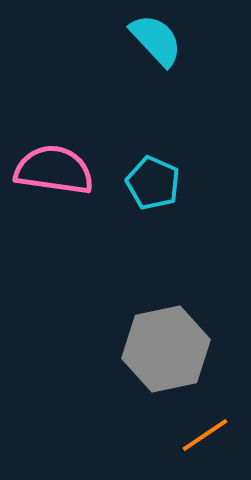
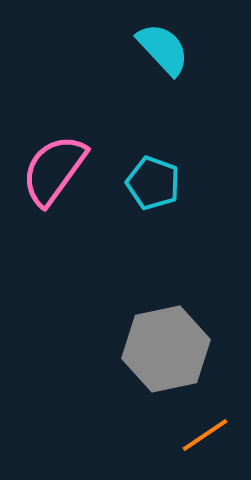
cyan semicircle: moved 7 px right, 9 px down
pink semicircle: rotated 62 degrees counterclockwise
cyan pentagon: rotated 4 degrees counterclockwise
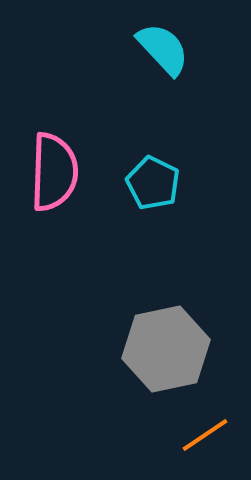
pink semicircle: moved 2 px down; rotated 146 degrees clockwise
cyan pentagon: rotated 6 degrees clockwise
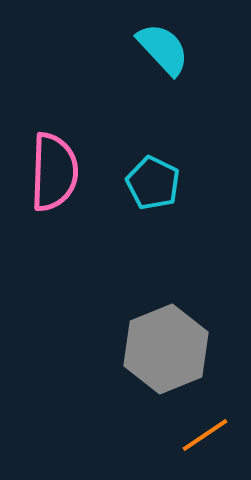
gray hexagon: rotated 10 degrees counterclockwise
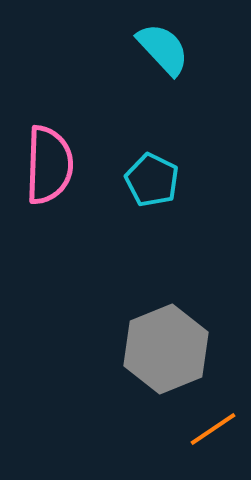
pink semicircle: moved 5 px left, 7 px up
cyan pentagon: moved 1 px left, 3 px up
orange line: moved 8 px right, 6 px up
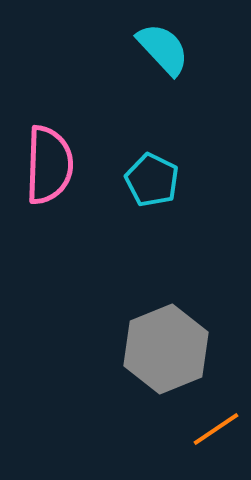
orange line: moved 3 px right
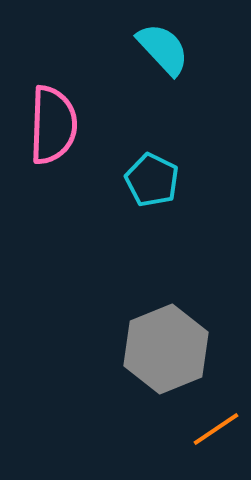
pink semicircle: moved 4 px right, 40 px up
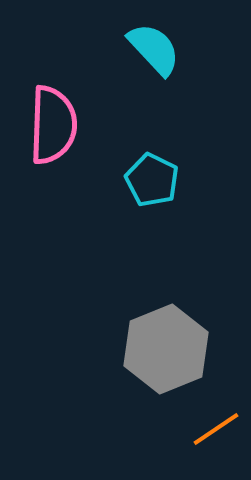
cyan semicircle: moved 9 px left
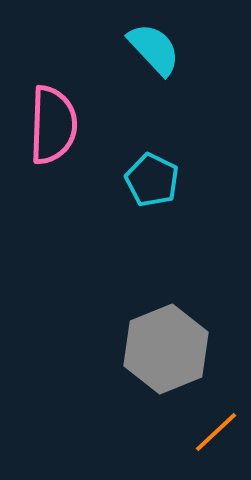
orange line: moved 3 px down; rotated 9 degrees counterclockwise
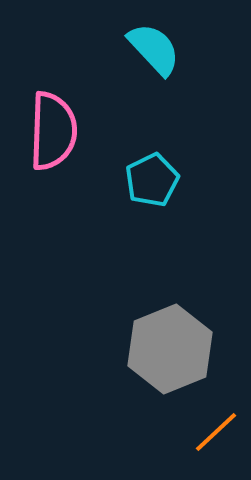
pink semicircle: moved 6 px down
cyan pentagon: rotated 20 degrees clockwise
gray hexagon: moved 4 px right
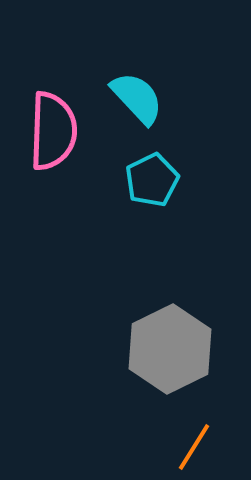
cyan semicircle: moved 17 px left, 49 px down
gray hexagon: rotated 4 degrees counterclockwise
orange line: moved 22 px left, 15 px down; rotated 15 degrees counterclockwise
